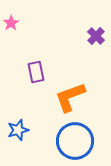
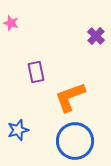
pink star: rotated 21 degrees counterclockwise
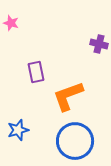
purple cross: moved 3 px right, 8 px down; rotated 30 degrees counterclockwise
orange L-shape: moved 2 px left, 1 px up
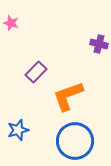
purple rectangle: rotated 55 degrees clockwise
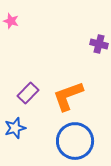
pink star: moved 2 px up
purple rectangle: moved 8 px left, 21 px down
blue star: moved 3 px left, 2 px up
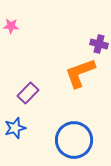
pink star: moved 5 px down; rotated 14 degrees counterclockwise
orange L-shape: moved 12 px right, 23 px up
blue circle: moved 1 px left, 1 px up
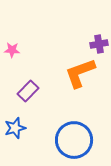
pink star: moved 1 px right, 24 px down
purple cross: rotated 24 degrees counterclockwise
purple rectangle: moved 2 px up
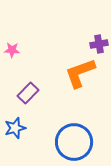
purple rectangle: moved 2 px down
blue circle: moved 2 px down
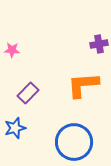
orange L-shape: moved 3 px right, 12 px down; rotated 16 degrees clockwise
